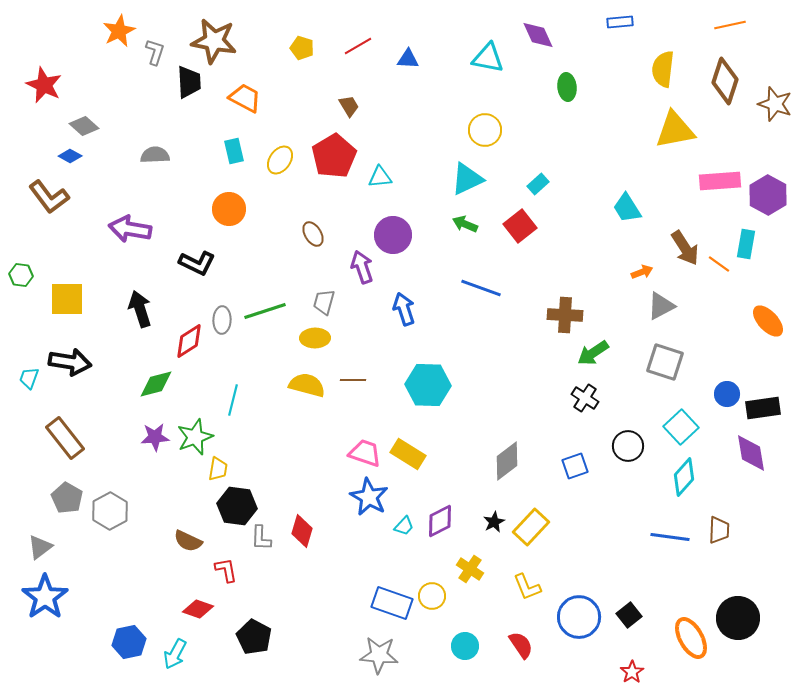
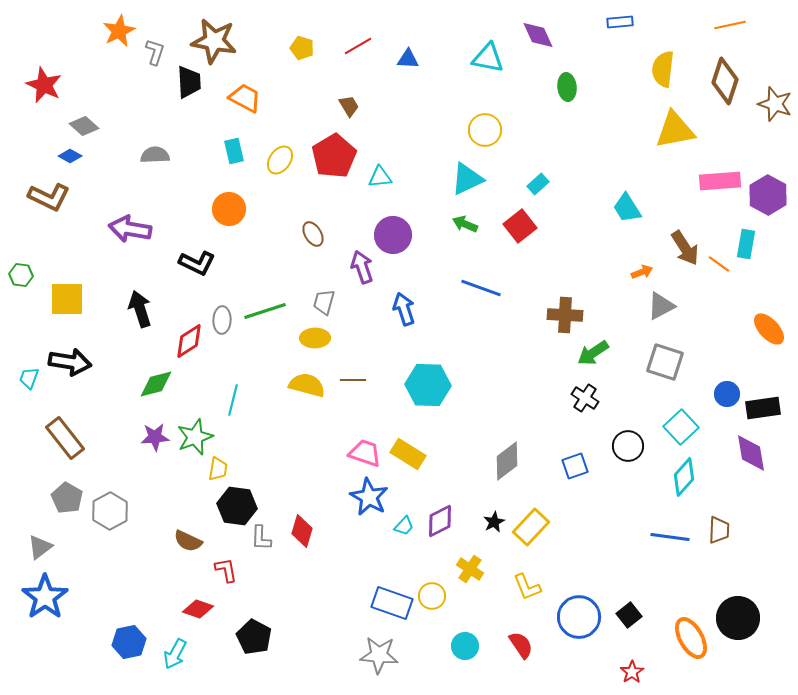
brown L-shape at (49, 197): rotated 27 degrees counterclockwise
orange ellipse at (768, 321): moved 1 px right, 8 px down
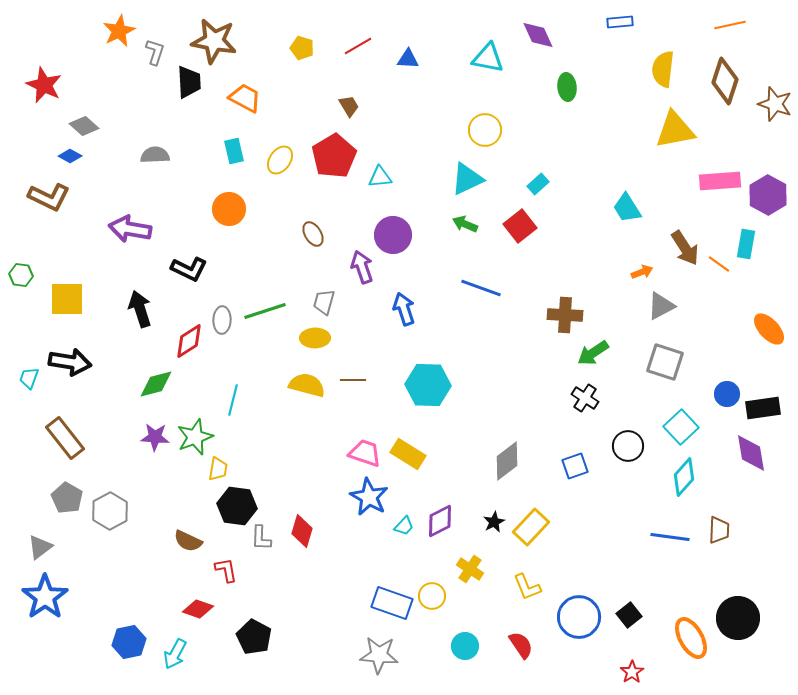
black L-shape at (197, 263): moved 8 px left, 6 px down
purple star at (155, 437): rotated 8 degrees clockwise
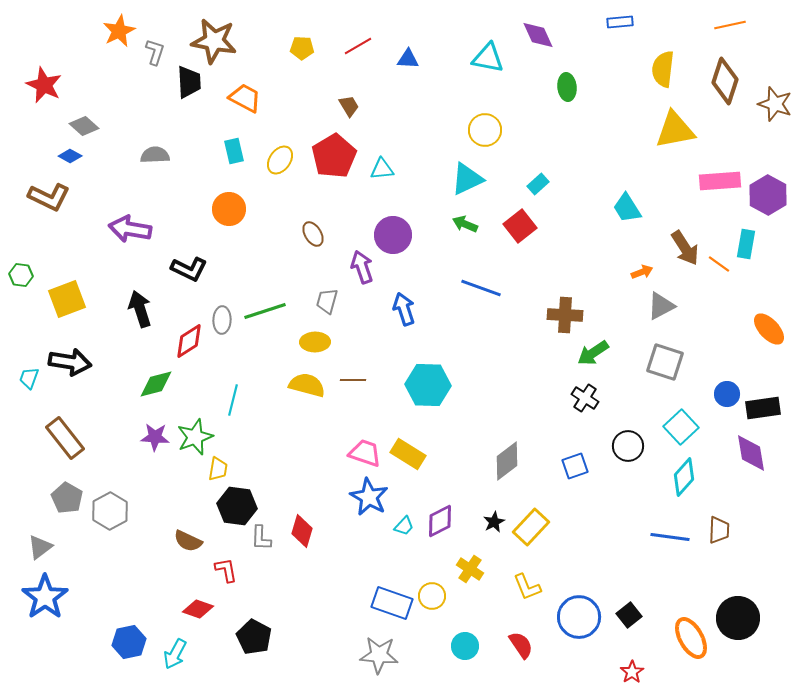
yellow pentagon at (302, 48): rotated 15 degrees counterclockwise
cyan triangle at (380, 177): moved 2 px right, 8 px up
yellow square at (67, 299): rotated 21 degrees counterclockwise
gray trapezoid at (324, 302): moved 3 px right, 1 px up
yellow ellipse at (315, 338): moved 4 px down
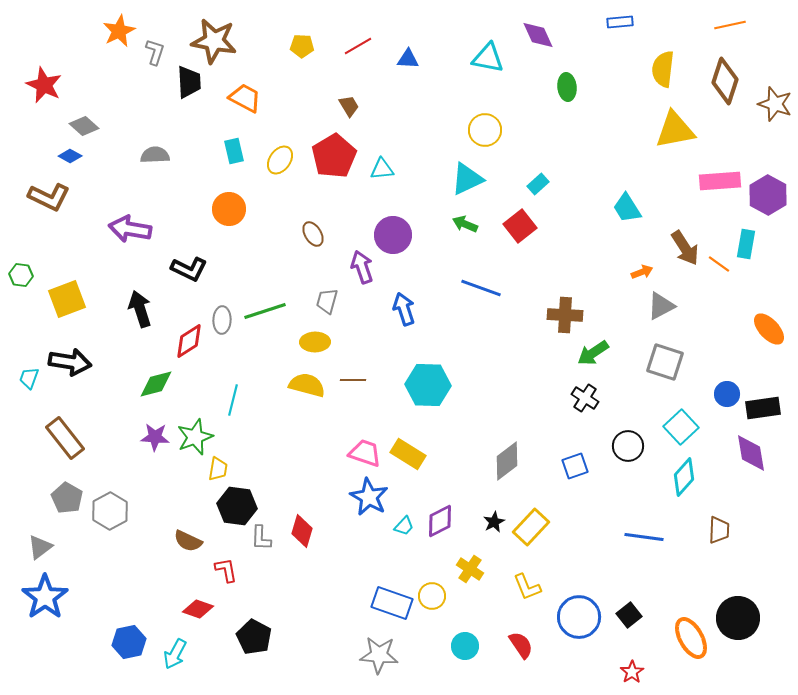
yellow pentagon at (302, 48): moved 2 px up
blue line at (670, 537): moved 26 px left
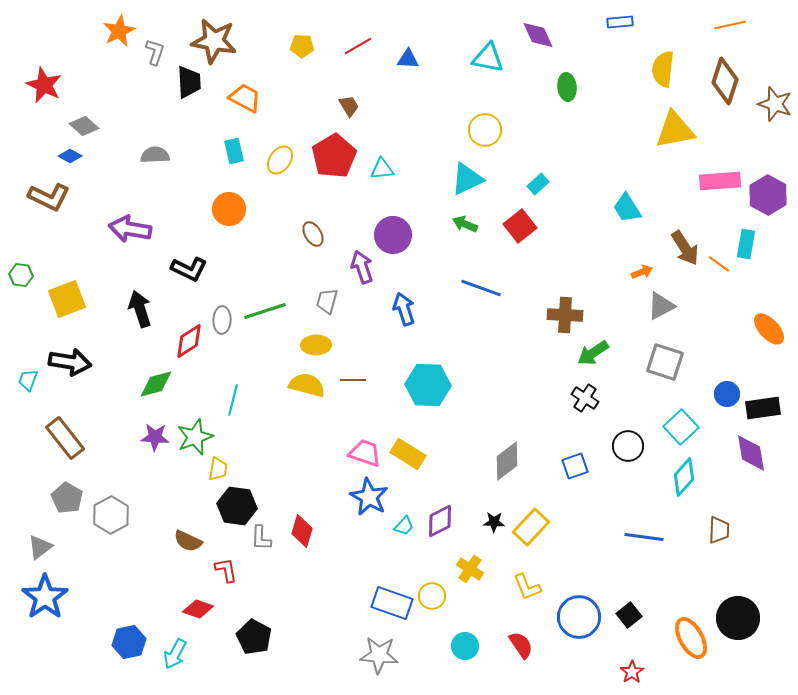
yellow ellipse at (315, 342): moved 1 px right, 3 px down
cyan trapezoid at (29, 378): moved 1 px left, 2 px down
gray hexagon at (110, 511): moved 1 px right, 4 px down
black star at (494, 522): rotated 30 degrees clockwise
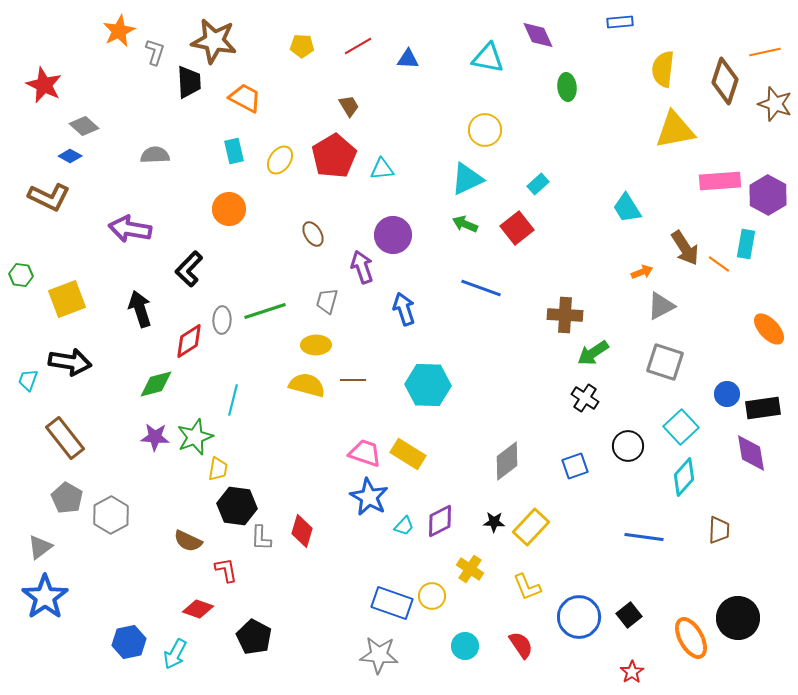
orange line at (730, 25): moved 35 px right, 27 px down
red square at (520, 226): moved 3 px left, 2 px down
black L-shape at (189, 269): rotated 108 degrees clockwise
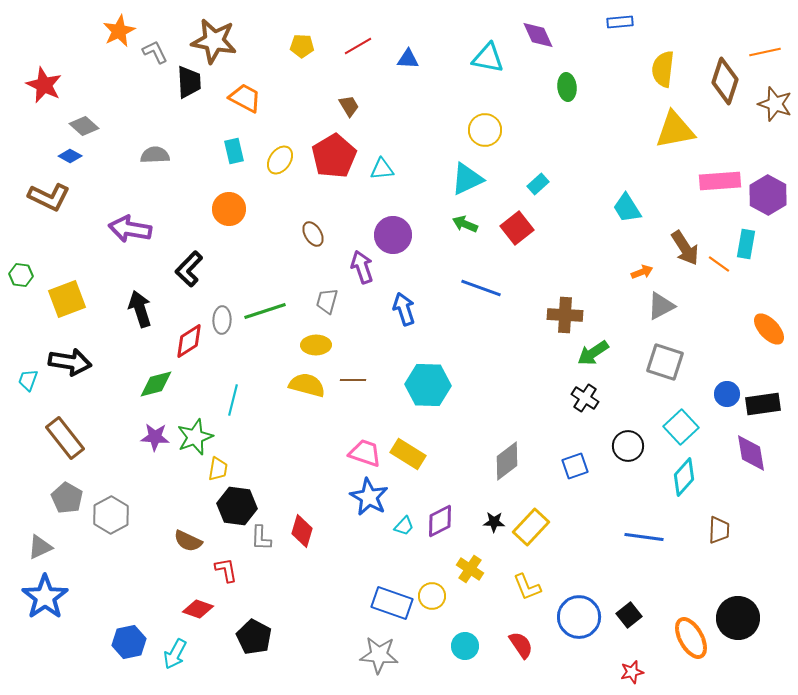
gray L-shape at (155, 52): rotated 44 degrees counterclockwise
black rectangle at (763, 408): moved 4 px up
gray triangle at (40, 547): rotated 12 degrees clockwise
red star at (632, 672): rotated 20 degrees clockwise
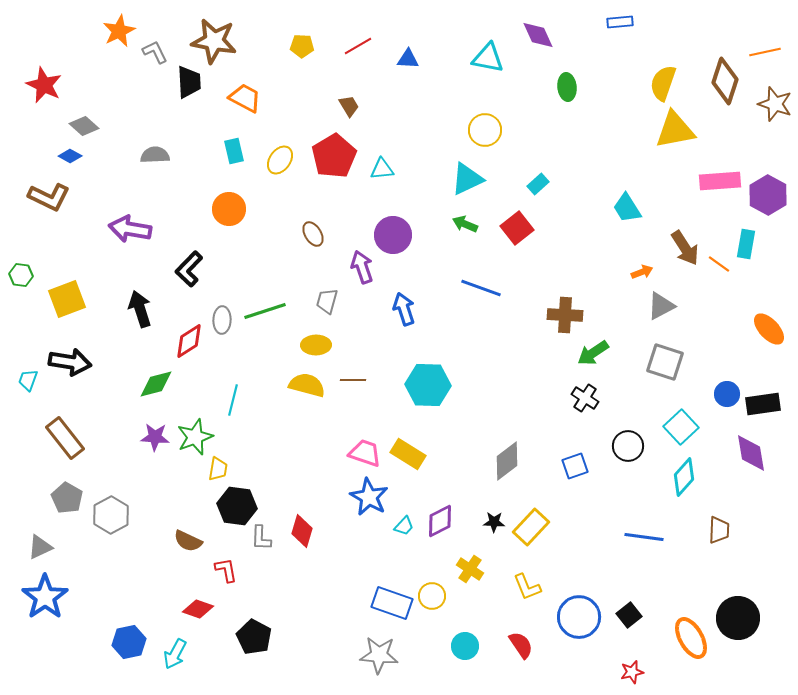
yellow semicircle at (663, 69): moved 14 px down; rotated 12 degrees clockwise
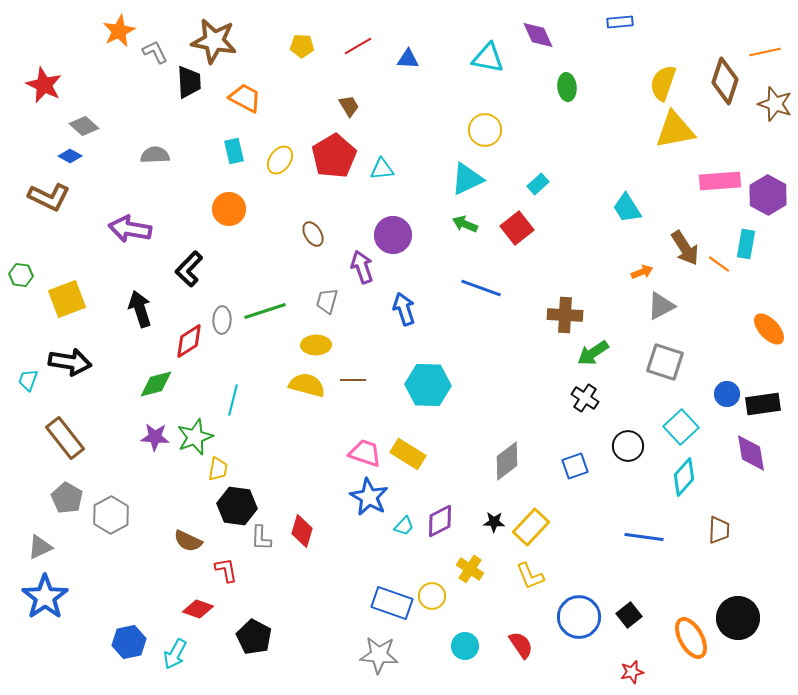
yellow L-shape at (527, 587): moved 3 px right, 11 px up
